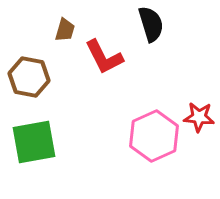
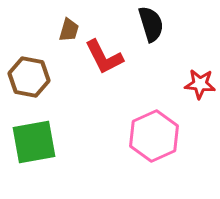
brown trapezoid: moved 4 px right
red star: moved 1 px right, 33 px up
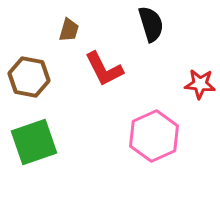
red L-shape: moved 12 px down
green square: rotated 9 degrees counterclockwise
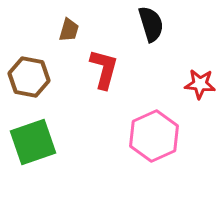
red L-shape: rotated 138 degrees counterclockwise
green square: moved 1 px left
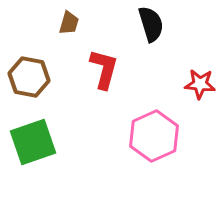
brown trapezoid: moved 7 px up
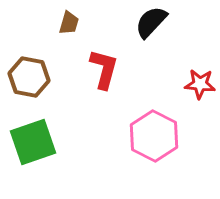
black semicircle: moved 2 px up; rotated 120 degrees counterclockwise
pink hexagon: rotated 9 degrees counterclockwise
